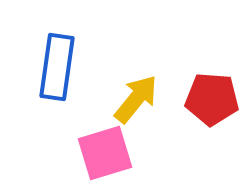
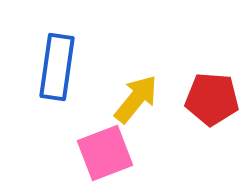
pink square: rotated 4 degrees counterclockwise
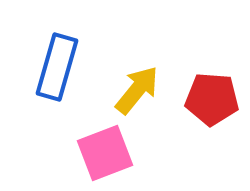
blue rectangle: rotated 8 degrees clockwise
yellow arrow: moved 1 px right, 9 px up
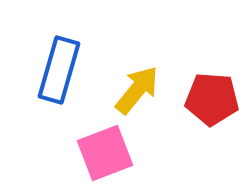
blue rectangle: moved 2 px right, 3 px down
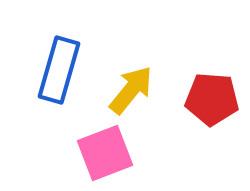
yellow arrow: moved 6 px left
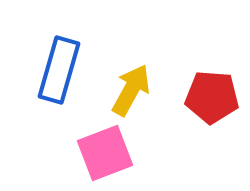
yellow arrow: rotated 10 degrees counterclockwise
red pentagon: moved 2 px up
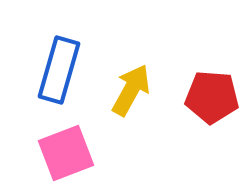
pink square: moved 39 px left
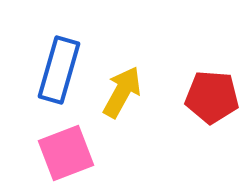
yellow arrow: moved 9 px left, 2 px down
